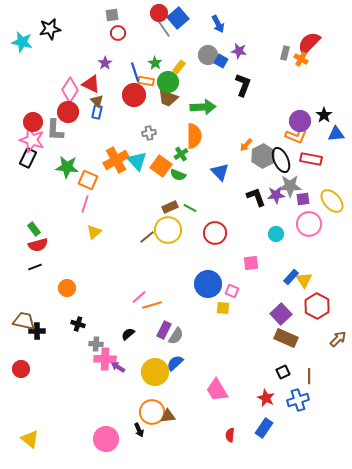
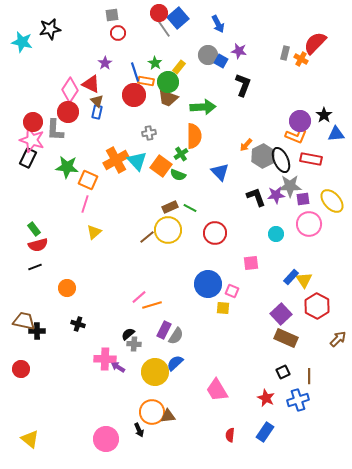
red semicircle at (309, 43): moved 6 px right
gray cross at (96, 344): moved 38 px right
blue rectangle at (264, 428): moved 1 px right, 4 px down
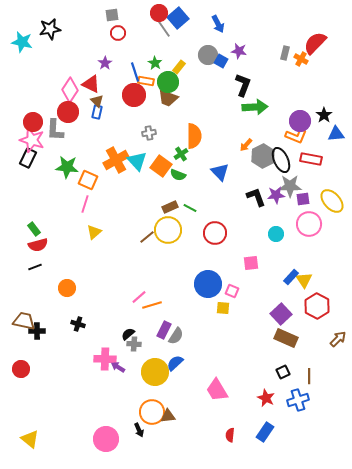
green arrow at (203, 107): moved 52 px right
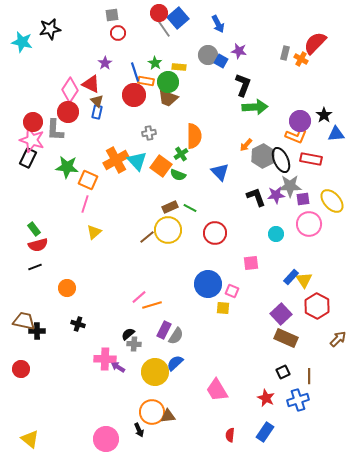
yellow rectangle at (179, 67): rotated 56 degrees clockwise
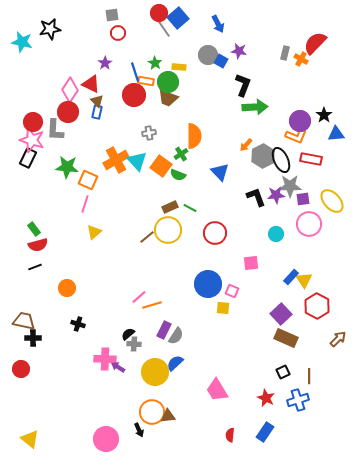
black cross at (37, 331): moved 4 px left, 7 px down
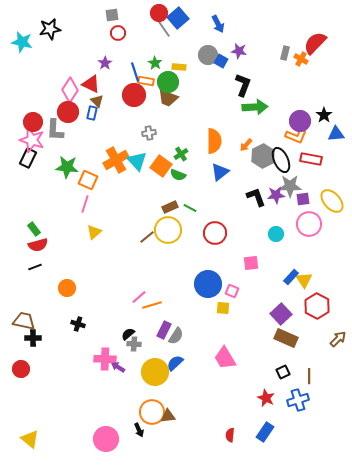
blue rectangle at (97, 112): moved 5 px left, 1 px down
orange semicircle at (194, 136): moved 20 px right, 5 px down
blue triangle at (220, 172): rotated 36 degrees clockwise
pink trapezoid at (217, 390): moved 8 px right, 32 px up
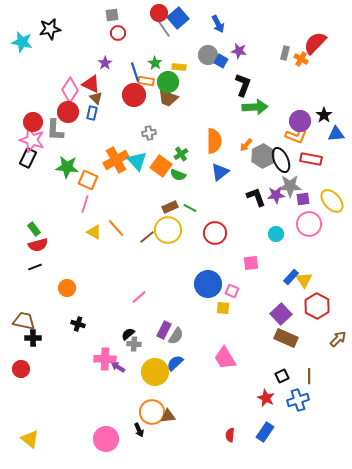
brown triangle at (97, 101): moved 1 px left, 3 px up
yellow triangle at (94, 232): rotated 49 degrees counterclockwise
orange line at (152, 305): moved 36 px left, 77 px up; rotated 66 degrees clockwise
black square at (283, 372): moved 1 px left, 4 px down
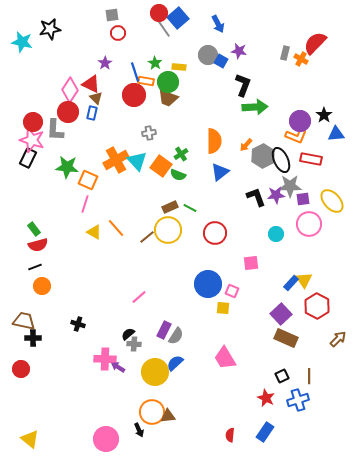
blue rectangle at (291, 277): moved 6 px down
orange circle at (67, 288): moved 25 px left, 2 px up
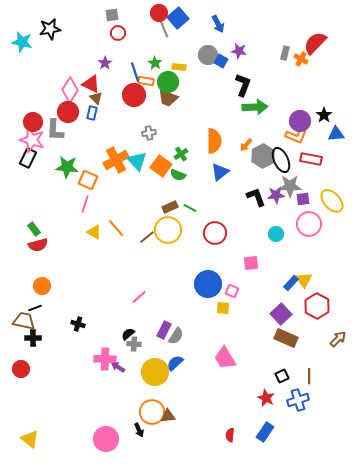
gray line at (164, 29): rotated 12 degrees clockwise
black line at (35, 267): moved 41 px down
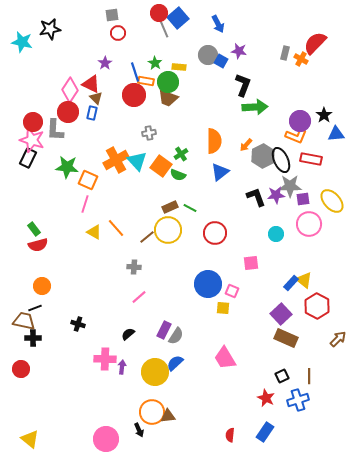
yellow triangle at (304, 280): rotated 18 degrees counterclockwise
gray cross at (134, 344): moved 77 px up
purple arrow at (118, 367): moved 4 px right; rotated 64 degrees clockwise
